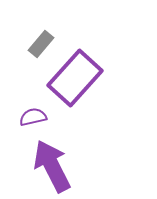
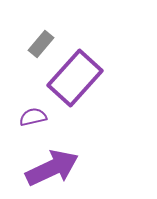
purple arrow: moved 2 px down; rotated 92 degrees clockwise
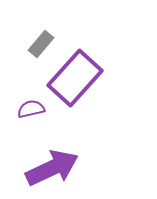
purple semicircle: moved 2 px left, 8 px up
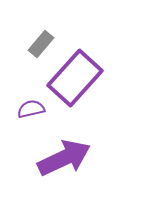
purple arrow: moved 12 px right, 10 px up
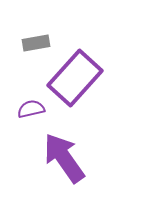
gray rectangle: moved 5 px left, 1 px up; rotated 40 degrees clockwise
purple arrow: rotated 100 degrees counterclockwise
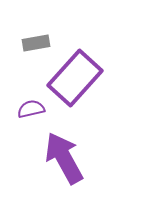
purple arrow: rotated 6 degrees clockwise
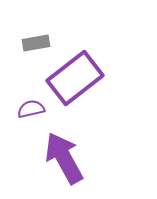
purple rectangle: rotated 10 degrees clockwise
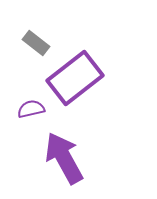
gray rectangle: rotated 48 degrees clockwise
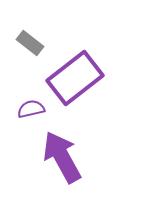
gray rectangle: moved 6 px left
purple arrow: moved 2 px left, 1 px up
